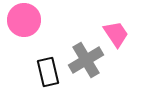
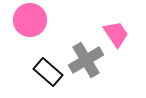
pink circle: moved 6 px right
black rectangle: rotated 36 degrees counterclockwise
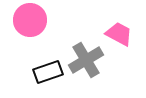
pink trapezoid: moved 3 px right; rotated 28 degrees counterclockwise
black rectangle: rotated 60 degrees counterclockwise
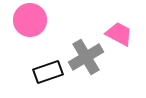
gray cross: moved 3 px up
